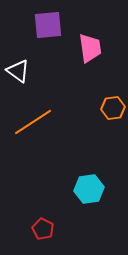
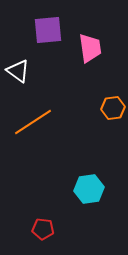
purple square: moved 5 px down
red pentagon: rotated 20 degrees counterclockwise
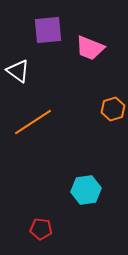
pink trapezoid: rotated 120 degrees clockwise
orange hexagon: moved 1 px down; rotated 10 degrees counterclockwise
cyan hexagon: moved 3 px left, 1 px down
red pentagon: moved 2 px left
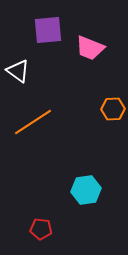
orange hexagon: rotated 15 degrees clockwise
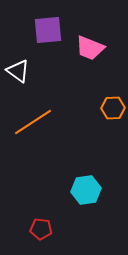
orange hexagon: moved 1 px up
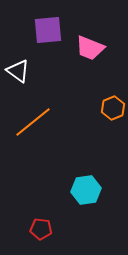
orange hexagon: rotated 20 degrees counterclockwise
orange line: rotated 6 degrees counterclockwise
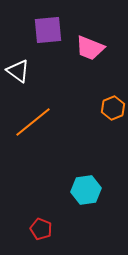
red pentagon: rotated 15 degrees clockwise
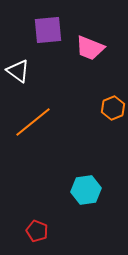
red pentagon: moved 4 px left, 2 px down
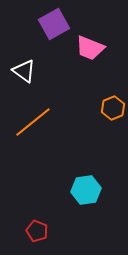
purple square: moved 6 px right, 6 px up; rotated 24 degrees counterclockwise
white triangle: moved 6 px right
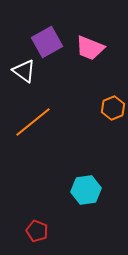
purple square: moved 7 px left, 18 px down
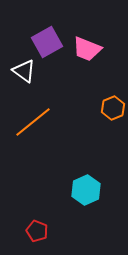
pink trapezoid: moved 3 px left, 1 px down
cyan hexagon: rotated 16 degrees counterclockwise
